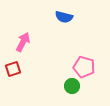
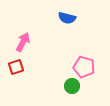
blue semicircle: moved 3 px right, 1 px down
red square: moved 3 px right, 2 px up
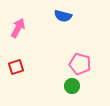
blue semicircle: moved 4 px left, 2 px up
pink arrow: moved 5 px left, 14 px up
pink pentagon: moved 4 px left, 3 px up
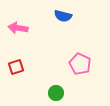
pink arrow: rotated 108 degrees counterclockwise
pink pentagon: rotated 10 degrees clockwise
green circle: moved 16 px left, 7 px down
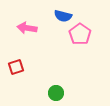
pink arrow: moved 9 px right
pink pentagon: moved 30 px up; rotated 10 degrees clockwise
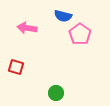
red square: rotated 35 degrees clockwise
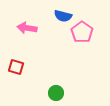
pink pentagon: moved 2 px right, 2 px up
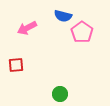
pink arrow: rotated 36 degrees counterclockwise
red square: moved 2 px up; rotated 21 degrees counterclockwise
green circle: moved 4 px right, 1 px down
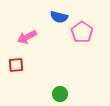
blue semicircle: moved 4 px left, 1 px down
pink arrow: moved 9 px down
